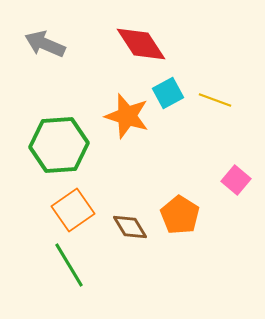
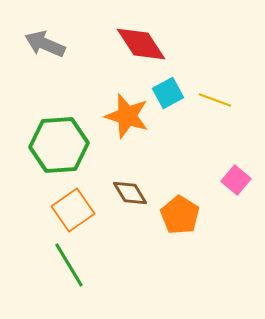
brown diamond: moved 34 px up
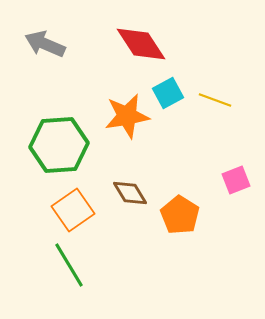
orange star: rotated 27 degrees counterclockwise
pink square: rotated 28 degrees clockwise
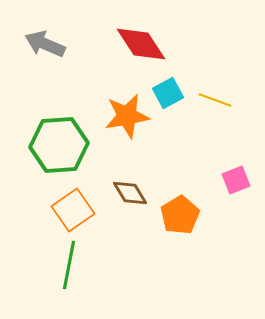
orange pentagon: rotated 9 degrees clockwise
green line: rotated 42 degrees clockwise
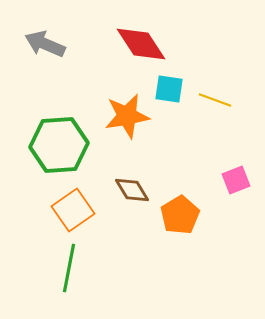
cyan square: moved 1 px right, 4 px up; rotated 36 degrees clockwise
brown diamond: moved 2 px right, 3 px up
green line: moved 3 px down
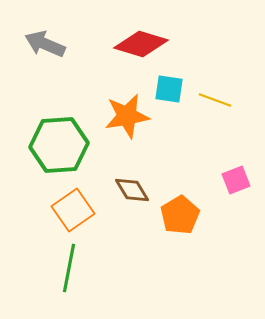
red diamond: rotated 40 degrees counterclockwise
